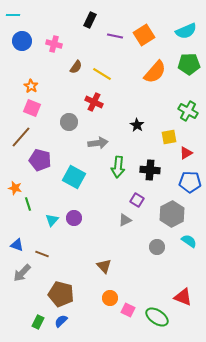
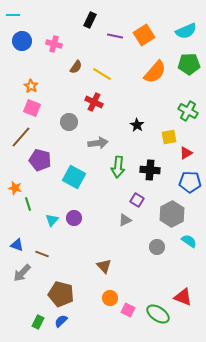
green ellipse at (157, 317): moved 1 px right, 3 px up
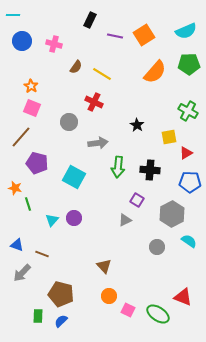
purple pentagon at (40, 160): moved 3 px left, 3 px down
orange circle at (110, 298): moved 1 px left, 2 px up
green rectangle at (38, 322): moved 6 px up; rotated 24 degrees counterclockwise
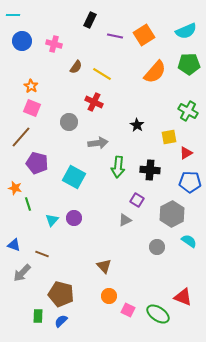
blue triangle at (17, 245): moved 3 px left
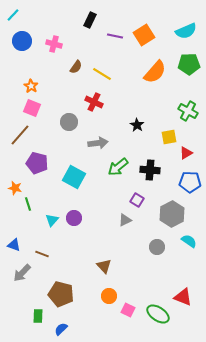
cyan line at (13, 15): rotated 48 degrees counterclockwise
brown line at (21, 137): moved 1 px left, 2 px up
green arrow at (118, 167): rotated 45 degrees clockwise
blue semicircle at (61, 321): moved 8 px down
